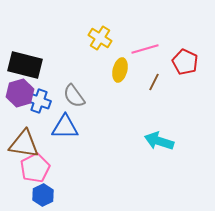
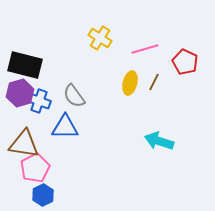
yellow ellipse: moved 10 px right, 13 px down
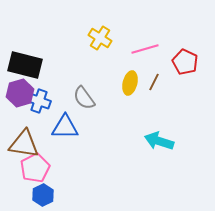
gray semicircle: moved 10 px right, 2 px down
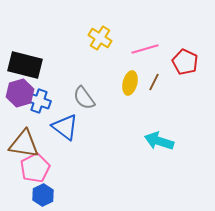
blue triangle: rotated 36 degrees clockwise
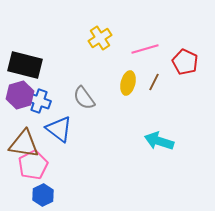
yellow cross: rotated 25 degrees clockwise
yellow ellipse: moved 2 px left
purple hexagon: moved 2 px down
blue triangle: moved 6 px left, 2 px down
pink pentagon: moved 2 px left, 3 px up
